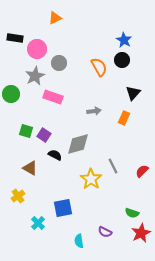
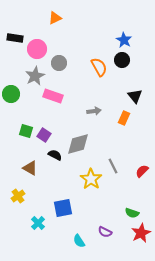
black triangle: moved 2 px right, 3 px down; rotated 21 degrees counterclockwise
pink rectangle: moved 1 px up
cyan semicircle: rotated 24 degrees counterclockwise
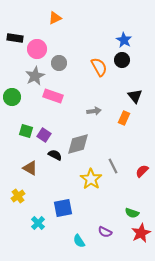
green circle: moved 1 px right, 3 px down
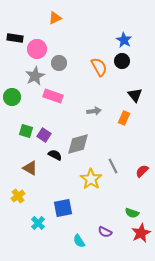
black circle: moved 1 px down
black triangle: moved 1 px up
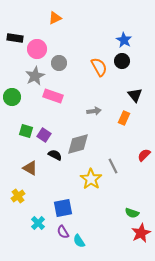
red semicircle: moved 2 px right, 16 px up
purple semicircle: moved 42 px left; rotated 32 degrees clockwise
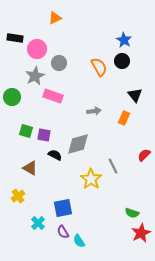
purple square: rotated 24 degrees counterclockwise
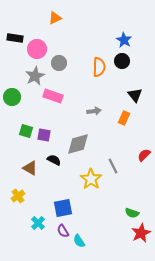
orange semicircle: rotated 30 degrees clockwise
black semicircle: moved 1 px left, 5 px down
purple semicircle: moved 1 px up
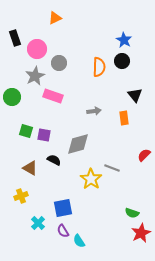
black rectangle: rotated 63 degrees clockwise
orange rectangle: rotated 32 degrees counterclockwise
gray line: moved 1 px left, 2 px down; rotated 42 degrees counterclockwise
yellow cross: moved 3 px right; rotated 16 degrees clockwise
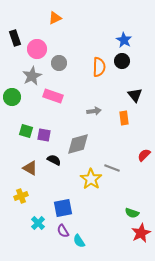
gray star: moved 3 px left
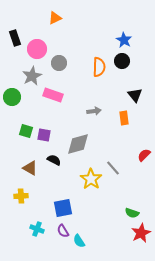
pink rectangle: moved 1 px up
gray line: moved 1 px right; rotated 28 degrees clockwise
yellow cross: rotated 16 degrees clockwise
cyan cross: moved 1 px left, 6 px down; rotated 24 degrees counterclockwise
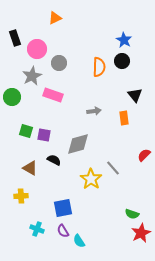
green semicircle: moved 1 px down
